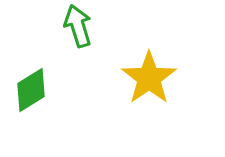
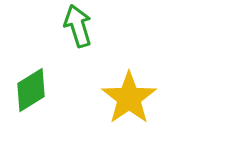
yellow star: moved 20 px left, 20 px down
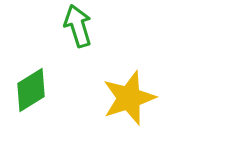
yellow star: rotated 16 degrees clockwise
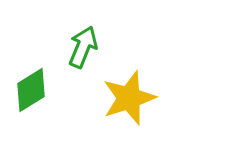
green arrow: moved 5 px right, 21 px down; rotated 39 degrees clockwise
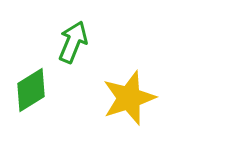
green arrow: moved 10 px left, 5 px up
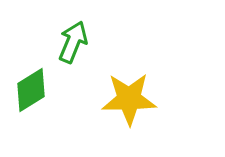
yellow star: moved 1 px down; rotated 18 degrees clockwise
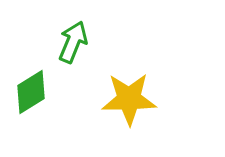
green diamond: moved 2 px down
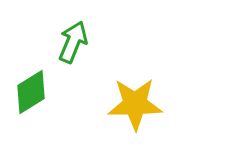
yellow star: moved 6 px right, 5 px down
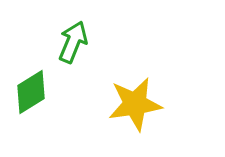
yellow star: rotated 8 degrees counterclockwise
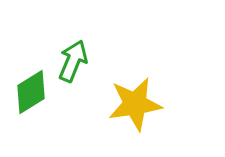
green arrow: moved 19 px down
